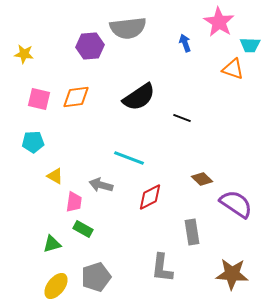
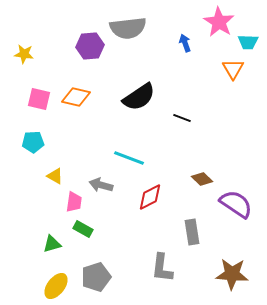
cyan trapezoid: moved 2 px left, 3 px up
orange triangle: rotated 40 degrees clockwise
orange diamond: rotated 20 degrees clockwise
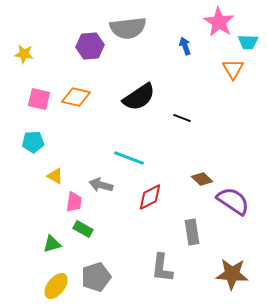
blue arrow: moved 3 px down
purple semicircle: moved 3 px left, 3 px up
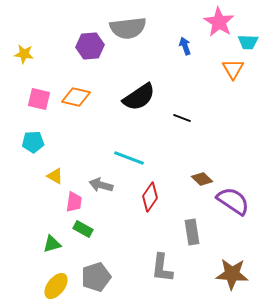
red diamond: rotated 28 degrees counterclockwise
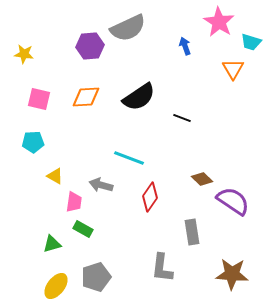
gray semicircle: rotated 18 degrees counterclockwise
cyan trapezoid: moved 3 px right; rotated 15 degrees clockwise
orange diamond: moved 10 px right; rotated 16 degrees counterclockwise
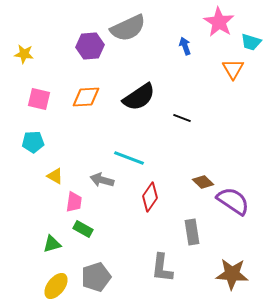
brown diamond: moved 1 px right, 3 px down
gray arrow: moved 1 px right, 5 px up
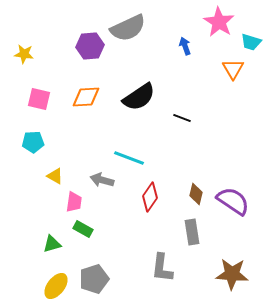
brown diamond: moved 7 px left, 12 px down; rotated 60 degrees clockwise
gray pentagon: moved 2 px left, 2 px down
